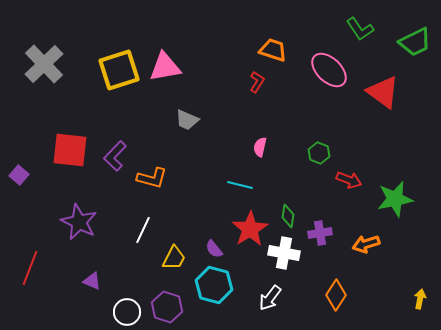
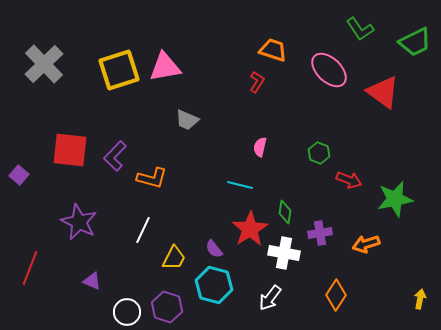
green diamond: moved 3 px left, 4 px up
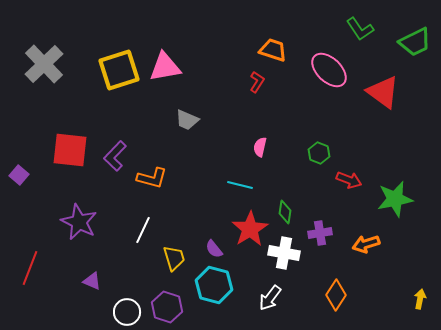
yellow trapezoid: rotated 44 degrees counterclockwise
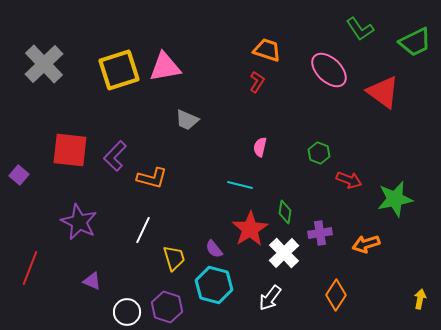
orange trapezoid: moved 6 px left
white cross: rotated 36 degrees clockwise
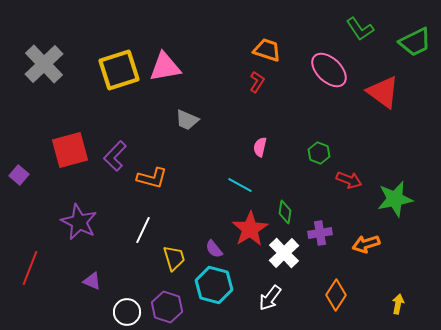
red square: rotated 21 degrees counterclockwise
cyan line: rotated 15 degrees clockwise
yellow arrow: moved 22 px left, 5 px down
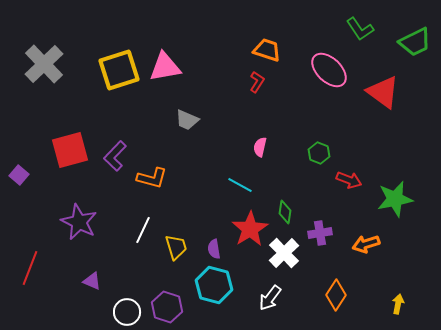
purple semicircle: rotated 30 degrees clockwise
yellow trapezoid: moved 2 px right, 11 px up
